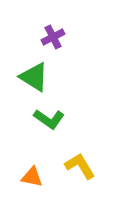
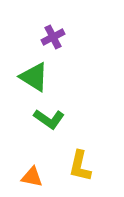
yellow L-shape: rotated 136 degrees counterclockwise
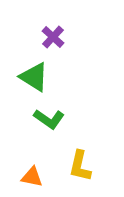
purple cross: rotated 20 degrees counterclockwise
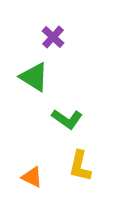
green L-shape: moved 18 px right
orange triangle: rotated 15 degrees clockwise
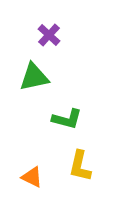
purple cross: moved 4 px left, 2 px up
green triangle: rotated 44 degrees counterclockwise
green L-shape: rotated 20 degrees counterclockwise
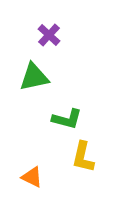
yellow L-shape: moved 3 px right, 9 px up
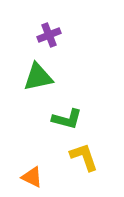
purple cross: rotated 25 degrees clockwise
green triangle: moved 4 px right
yellow L-shape: moved 1 px right; rotated 148 degrees clockwise
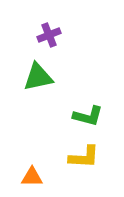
green L-shape: moved 21 px right, 3 px up
yellow L-shape: rotated 112 degrees clockwise
orange triangle: rotated 25 degrees counterclockwise
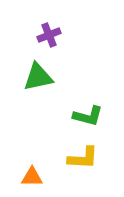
yellow L-shape: moved 1 px left, 1 px down
